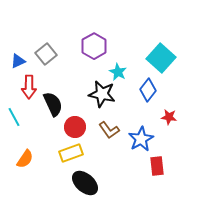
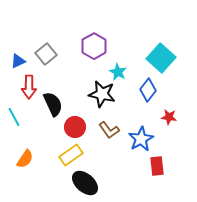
yellow rectangle: moved 2 px down; rotated 15 degrees counterclockwise
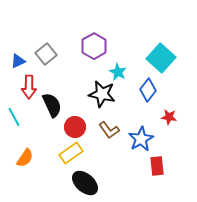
black semicircle: moved 1 px left, 1 px down
yellow rectangle: moved 2 px up
orange semicircle: moved 1 px up
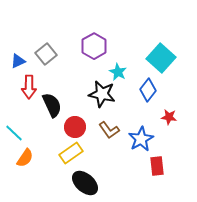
cyan line: moved 16 px down; rotated 18 degrees counterclockwise
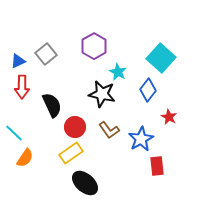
red arrow: moved 7 px left
red star: rotated 21 degrees clockwise
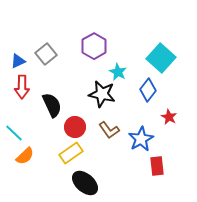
orange semicircle: moved 2 px up; rotated 12 degrees clockwise
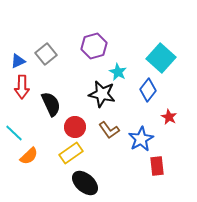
purple hexagon: rotated 15 degrees clockwise
black semicircle: moved 1 px left, 1 px up
orange semicircle: moved 4 px right
